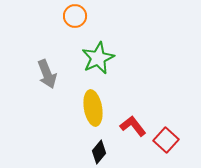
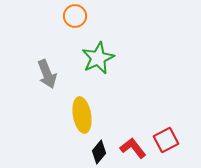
yellow ellipse: moved 11 px left, 7 px down
red L-shape: moved 22 px down
red square: rotated 20 degrees clockwise
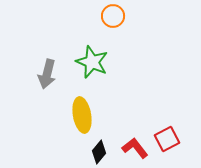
orange circle: moved 38 px right
green star: moved 6 px left, 4 px down; rotated 24 degrees counterclockwise
gray arrow: rotated 36 degrees clockwise
red square: moved 1 px right, 1 px up
red L-shape: moved 2 px right
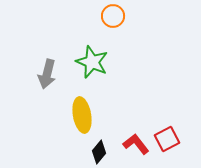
red L-shape: moved 1 px right, 4 px up
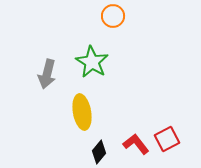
green star: rotated 8 degrees clockwise
yellow ellipse: moved 3 px up
